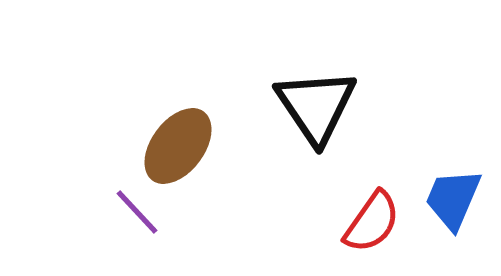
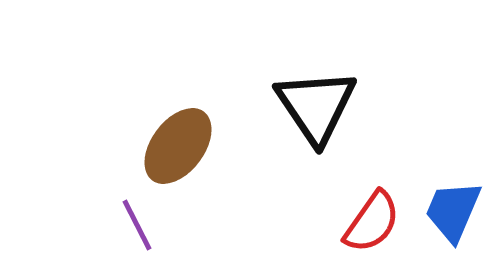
blue trapezoid: moved 12 px down
purple line: moved 13 px down; rotated 16 degrees clockwise
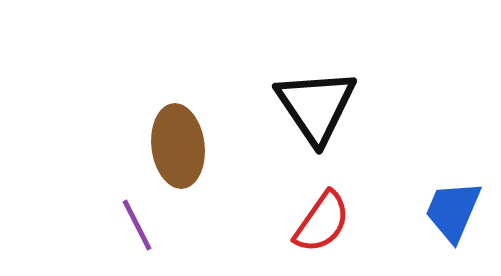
brown ellipse: rotated 44 degrees counterclockwise
red semicircle: moved 50 px left
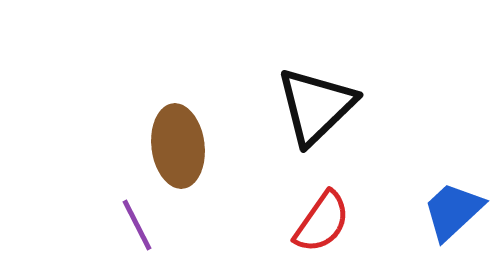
black triangle: rotated 20 degrees clockwise
blue trapezoid: rotated 24 degrees clockwise
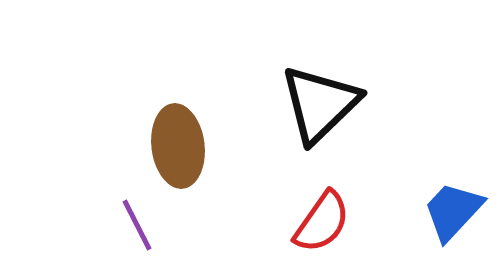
black triangle: moved 4 px right, 2 px up
blue trapezoid: rotated 4 degrees counterclockwise
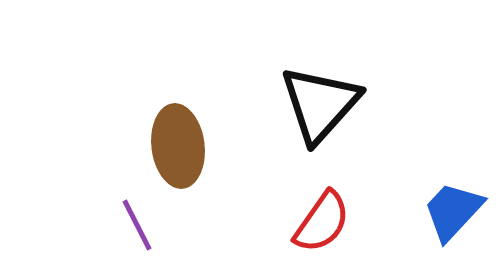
black triangle: rotated 4 degrees counterclockwise
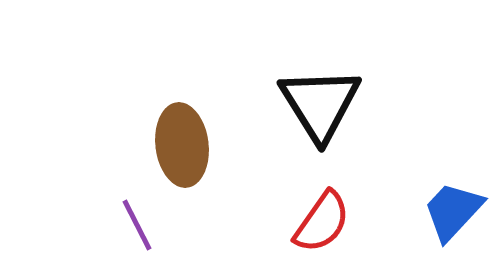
black triangle: rotated 14 degrees counterclockwise
brown ellipse: moved 4 px right, 1 px up
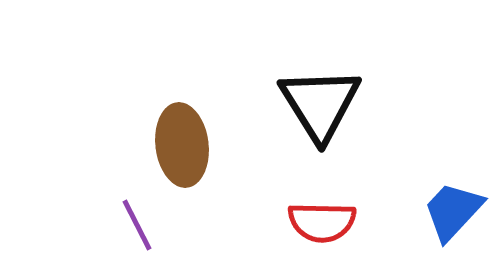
red semicircle: rotated 56 degrees clockwise
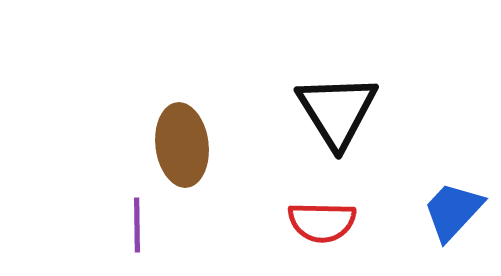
black triangle: moved 17 px right, 7 px down
purple line: rotated 26 degrees clockwise
